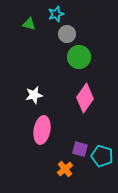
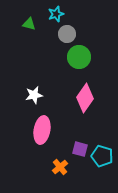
orange cross: moved 5 px left, 2 px up
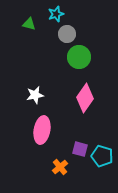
white star: moved 1 px right
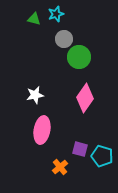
green triangle: moved 5 px right, 5 px up
gray circle: moved 3 px left, 5 px down
